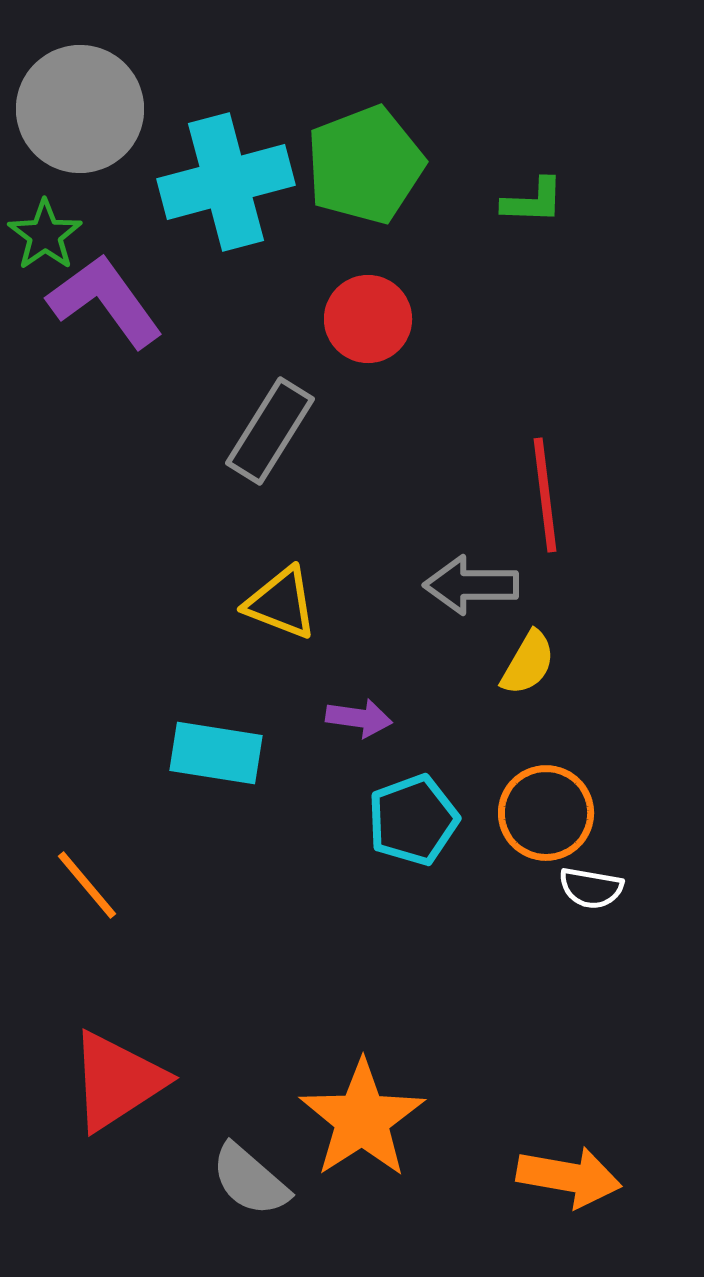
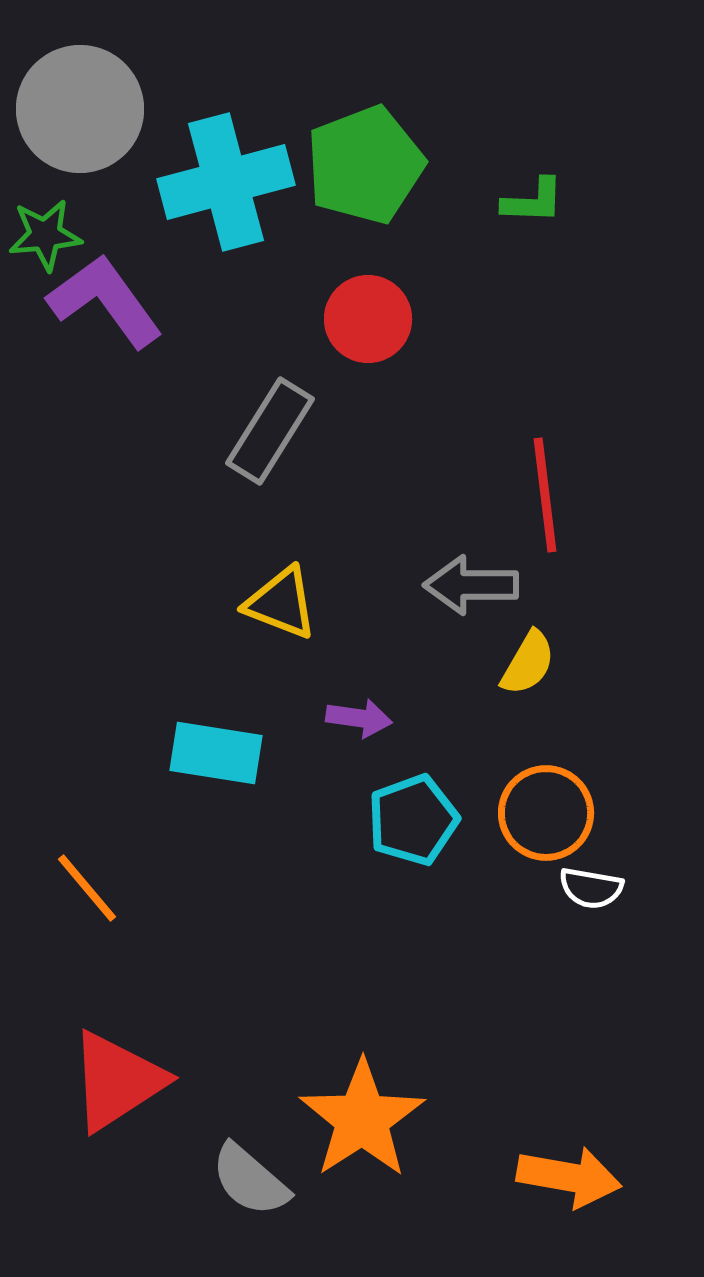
green star: rotated 30 degrees clockwise
orange line: moved 3 px down
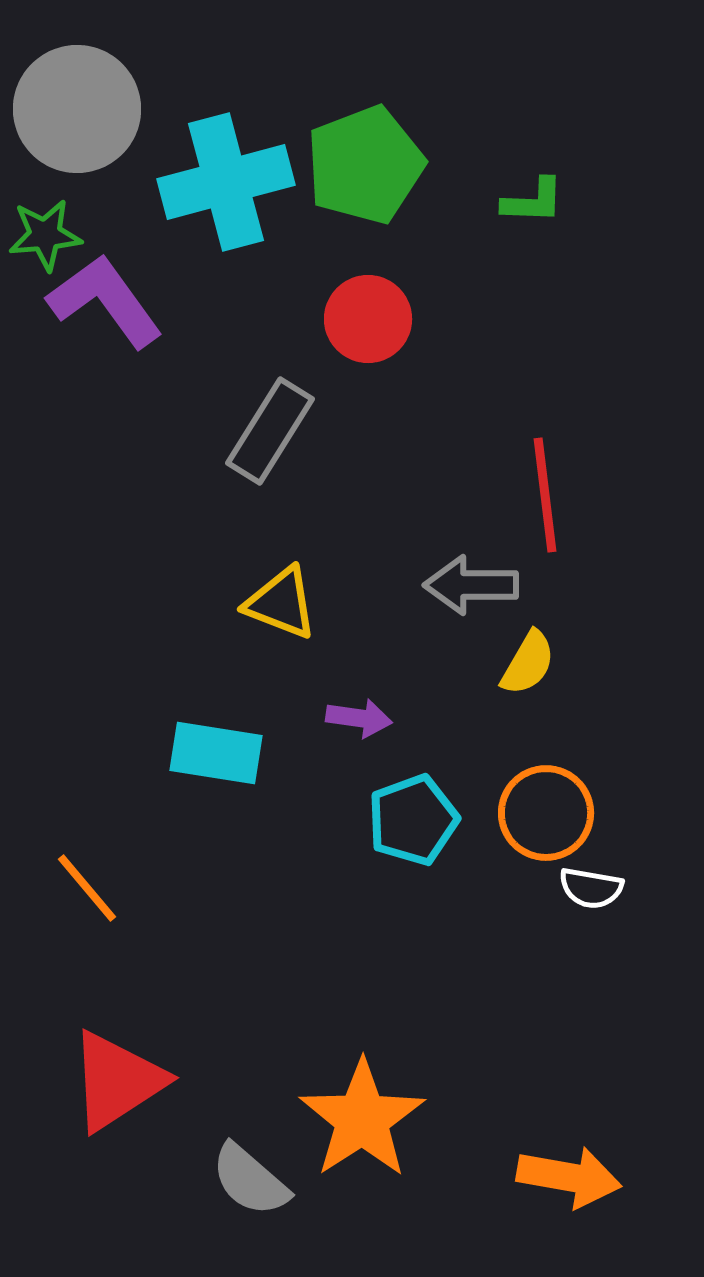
gray circle: moved 3 px left
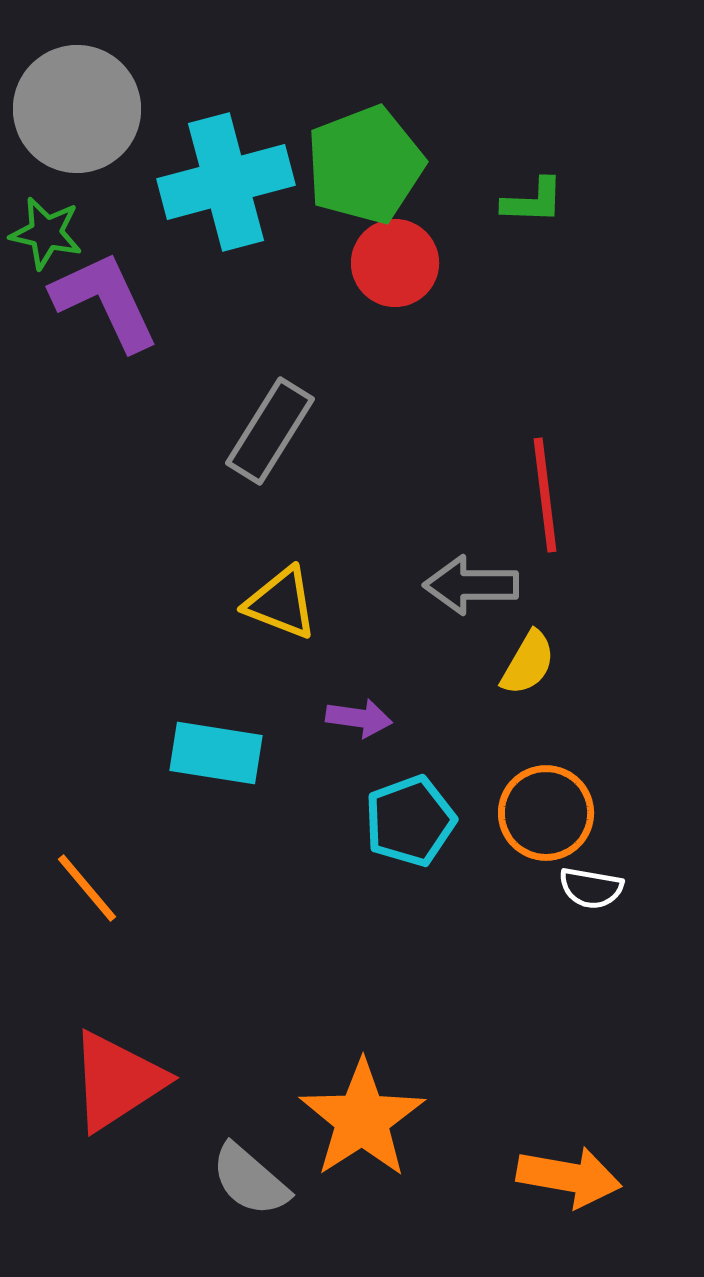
green star: moved 1 px right, 2 px up; rotated 18 degrees clockwise
purple L-shape: rotated 11 degrees clockwise
red circle: moved 27 px right, 56 px up
cyan pentagon: moved 3 px left, 1 px down
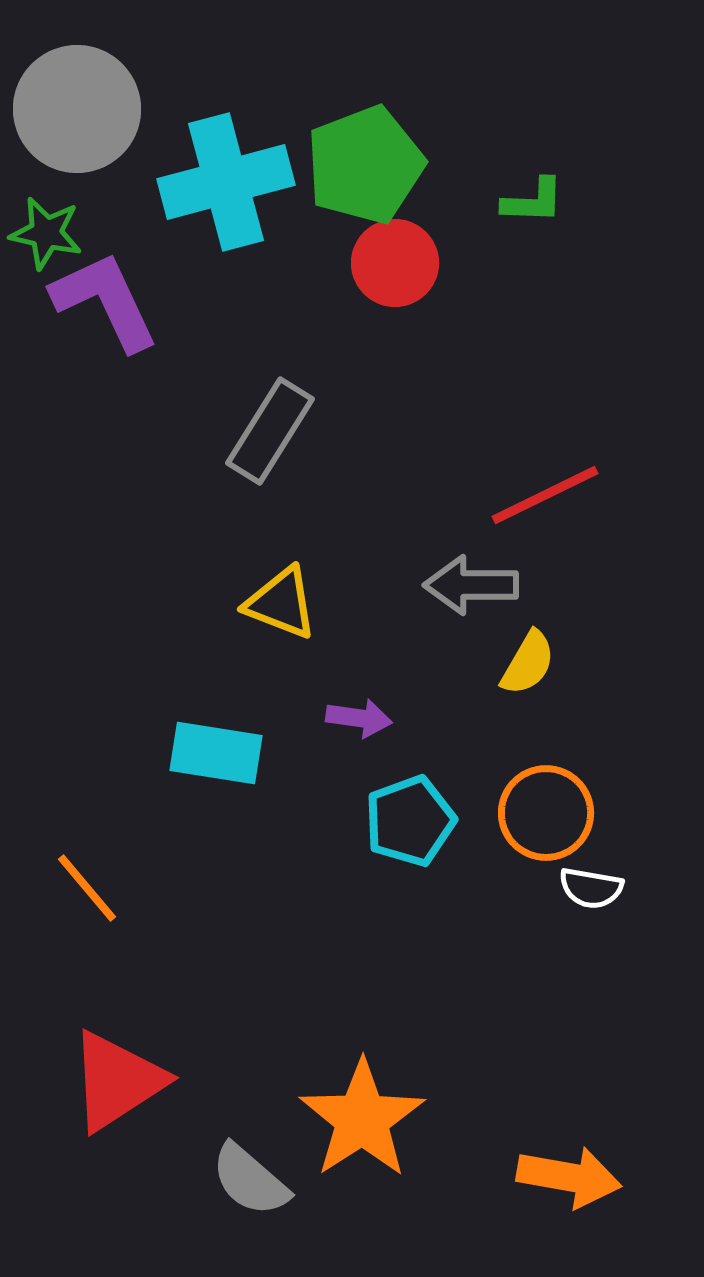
red line: rotated 71 degrees clockwise
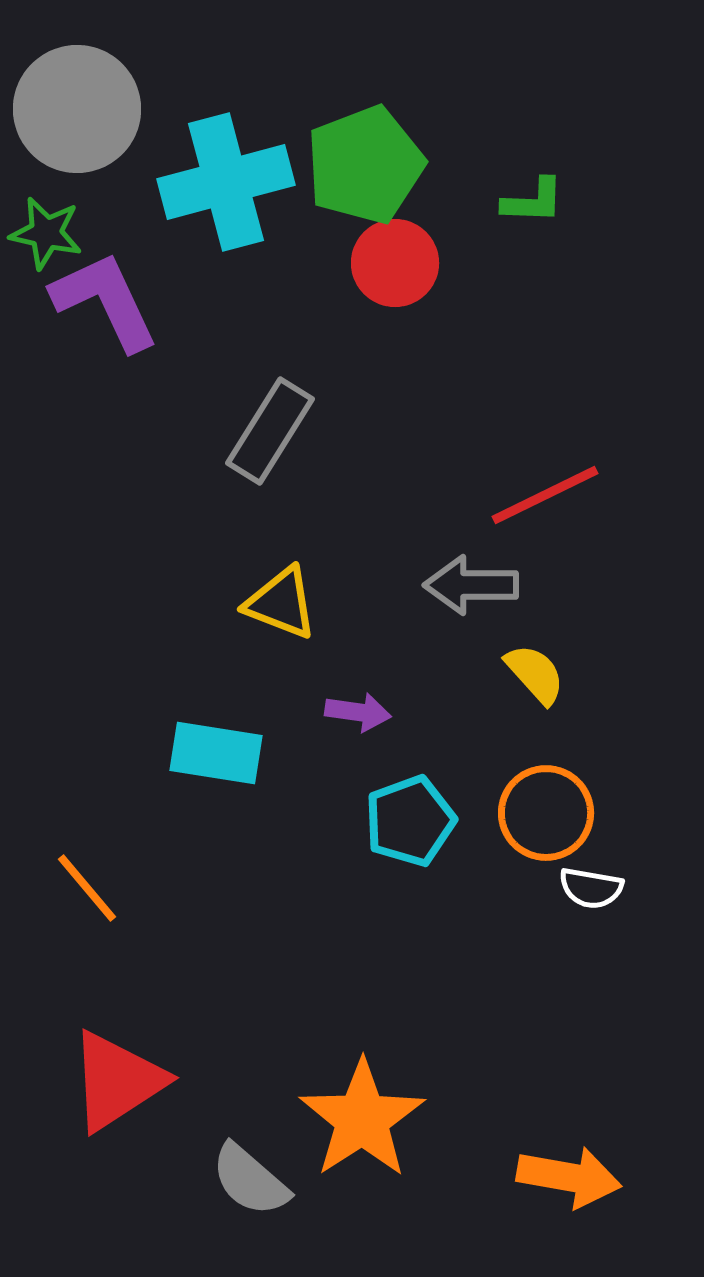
yellow semicircle: moved 7 px right, 11 px down; rotated 72 degrees counterclockwise
purple arrow: moved 1 px left, 6 px up
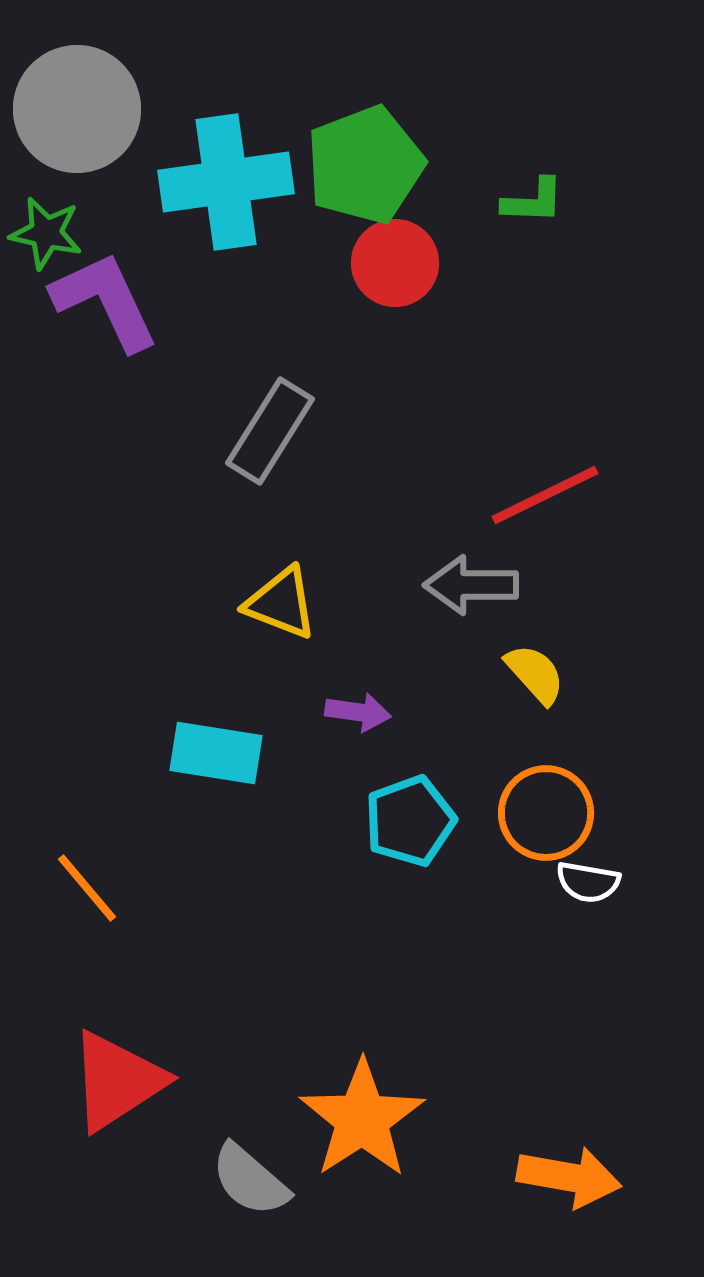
cyan cross: rotated 7 degrees clockwise
white semicircle: moved 3 px left, 6 px up
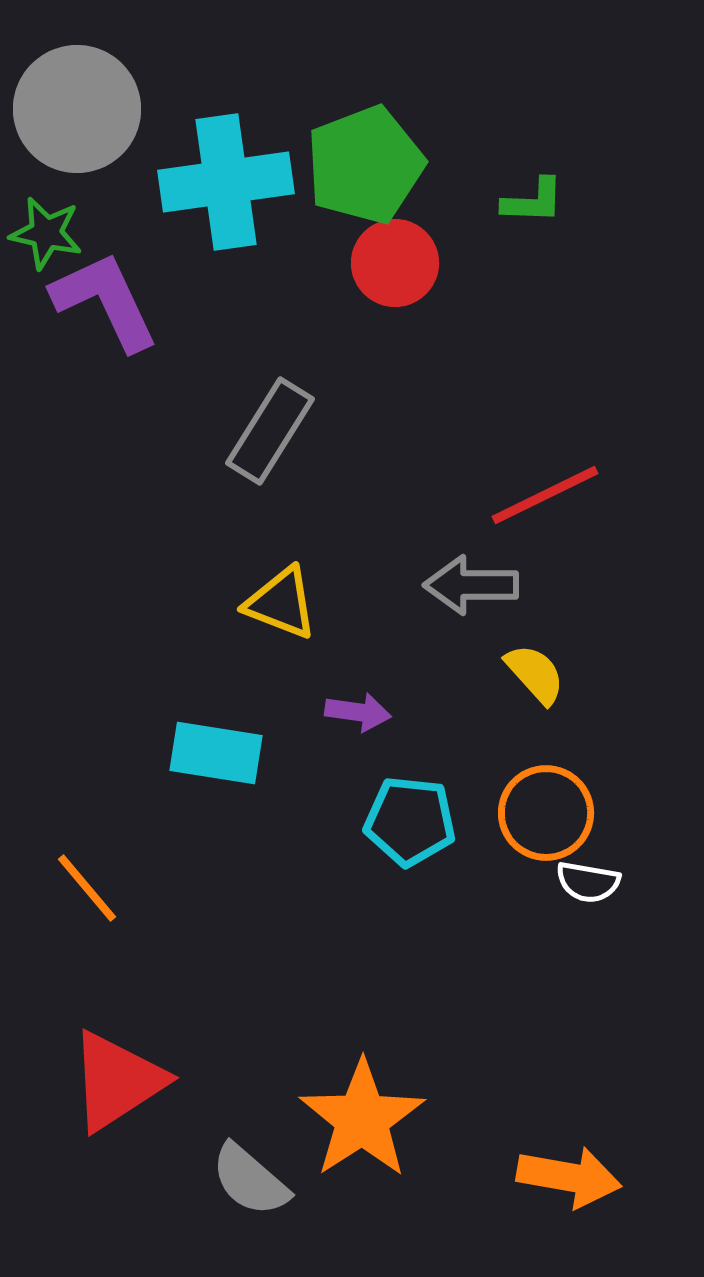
cyan pentagon: rotated 26 degrees clockwise
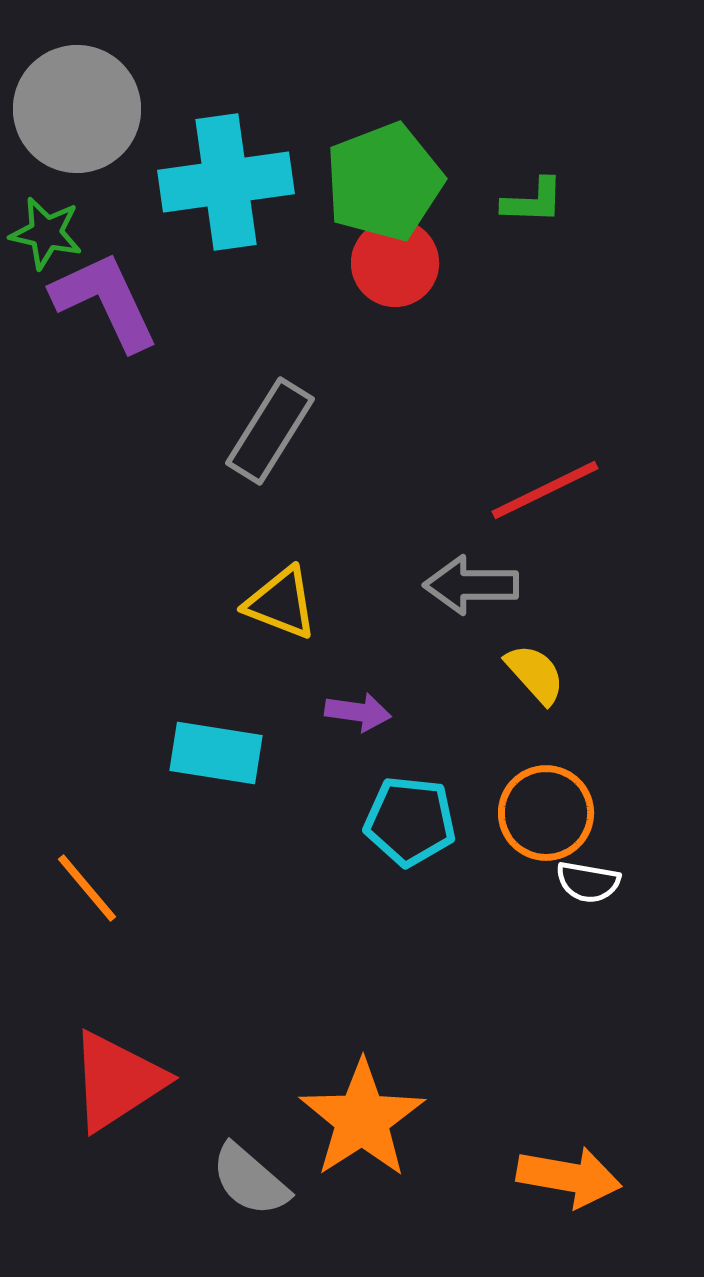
green pentagon: moved 19 px right, 17 px down
red line: moved 5 px up
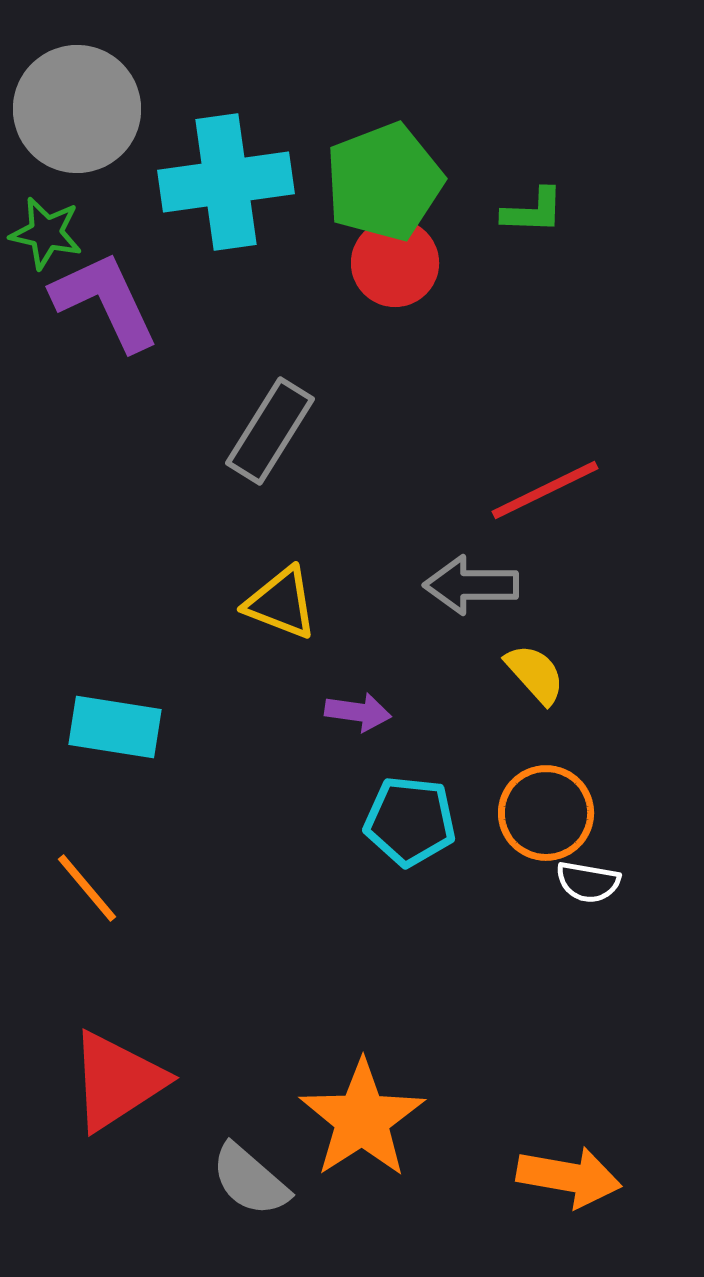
green L-shape: moved 10 px down
cyan rectangle: moved 101 px left, 26 px up
